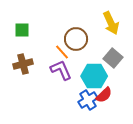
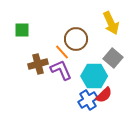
brown cross: moved 15 px right
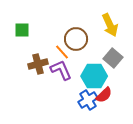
yellow arrow: moved 1 px left, 2 px down
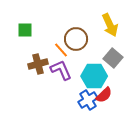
green square: moved 3 px right
orange line: moved 1 px left, 2 px up
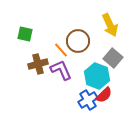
green square: moved 4 px down; rotated 14 degrees clockwise
brown circle: moved 2 px right, 2 px down
cyan hexagon: moved 3 px right; rotated 20 degrees clockwise
